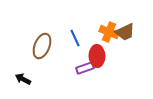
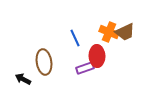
brown ellipse: moved 2 px right, 16 px down; rotated 30 degrees counterclockwise
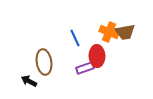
brown trapezoid: rotated 15 degrees clockwise
black arrow: moved 6 px right, 2 px down
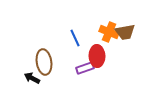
black arrow: moved 3 px right, 3 px up
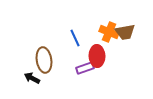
brown ellipse: moved 2 px up
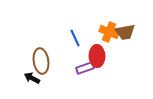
brown ellipse: moved 3 px left, 1 px down
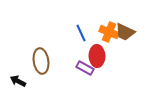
brown trapezoid: rotated 35 degrees clockwise
blue line: moved 6 px right, 5 px up
purple rectangle: rotated 48 degrees clockwise
black arrow: moved 14 px left, 3 px down
